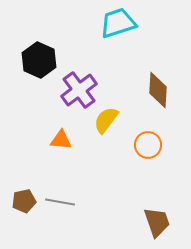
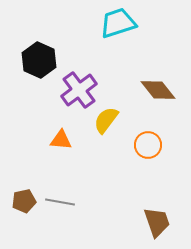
brown diamond: rotated 42 degrees counterclockwise
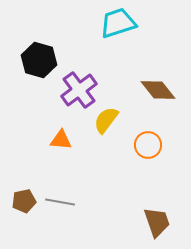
black hexagon: rotated 8 degrees counterclockwise
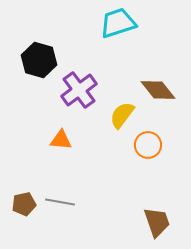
yellow semicircle: moved 16 px right, 5 px up
brown pentagon: moved 3 px down
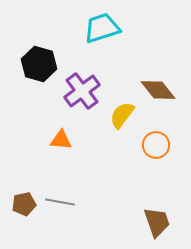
cyan trapezoid: moved 16 px left, 5 px down
black hexagon: moved 4 px down
purple cross: moved 3 px right, 1 px down
orange circle: moved 8 px right
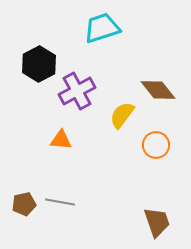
black hexagon: rotated 16 degrees clockwise
purple cross: moved 5 px left; rotated 9 degrees clockwise
